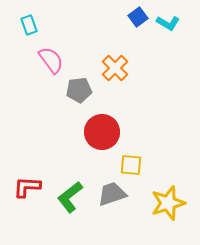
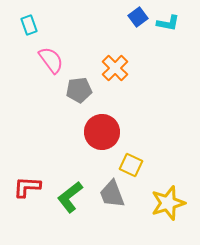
cyan L-shape: rotated 20 degrees counterclockwise
yellow square: rotated 20 degrees clockwise
gray trapezoid: rotated 92 degrees counterclockwise
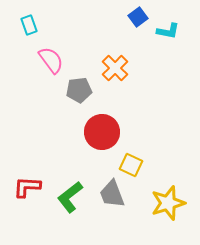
cyan L-shape: moved 8 px down
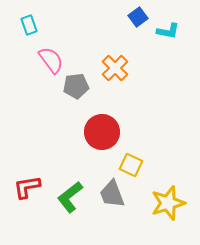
gray pentagon: moved 3 px left, 4 px up
red L-shape: rotated 12 degrees counterclockwise
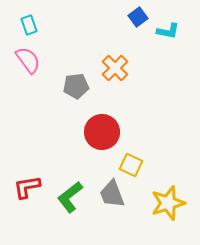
pink semicircle: moved 23 px left
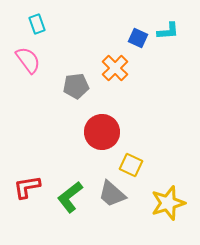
blue square: moved 21 px down; rotated 30 degrees counterclockwise
cyan rectangle: moved 8 px right, 1 px up
cyan L-shape: rotated 15 degrees counterclockwise
gray trapezoid: rotated 28 degrees counterclockwise
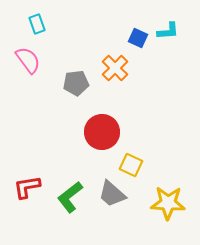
gray pentagon: moved 3 px up
yellow star: rotated 20 degrees clockwise
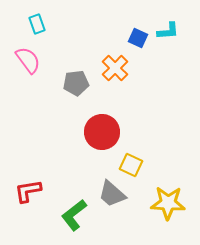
red L-shape: moved 1 px right, 4 px down
green L-shape: moved 4 px right, 18 px down
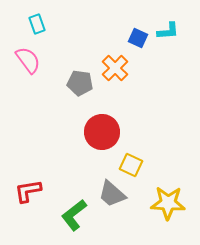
gray pentagon: moved 4 px right; rotated 15 degrees clockwise
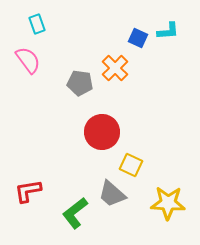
green L-shape: moved 1 px right, 2 px up
